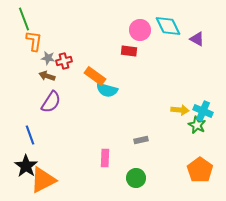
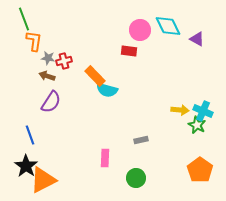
orange rectangle: rotated 10 degrees clockwise
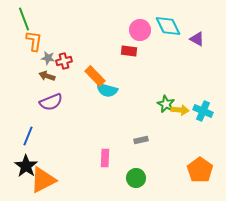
purple semicircle: rotated 35 degrees clockwise
green star: moved 31 px left, 21 px up
blue line: moved 2 px left, 1 px down; rotated 42 degrees clockwise
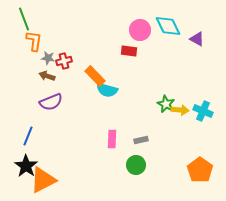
pink rectangle: moved 7 px right, 19 px up
green circle: moved 13 px up
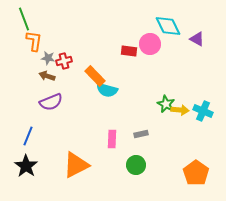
pink circle: moved 10 px right, 14 px down
gray rectangle: moved 6 px up
orange pentagon: moved 4 px left, 3 px down
orange triangle: moved 33 px right, 15 px up
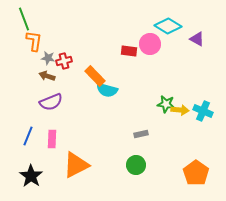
cyan diamond: rotated 32 degrees counterclockwise
green star: rotated 18 degrees counterclockwise
pink rectangle: moved 60 px left
black star: moved 5 px right, 10 px down
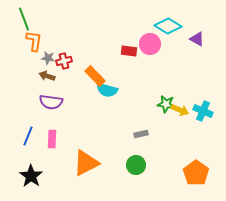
purple semicircle: rotated 30 degrees clockwise
yellow arrow: rotated 18 degrees clockwise
orange triangle: moved 10 px right, 2 px up
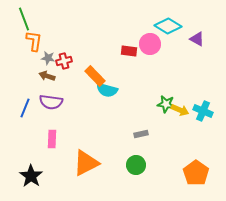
blue line: moved 3 px left, 28 px up
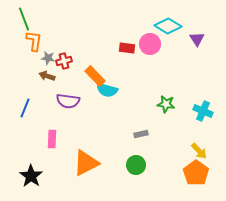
purple triangle: rotated 28 degrees clockwise
red rectangle: moved 2 px left, 3 px up
purple semicircle: moved 17 px right, 1 px up
yellow arrow: moved 19 px right, 41 px down; rotated 24 degrees clockwise
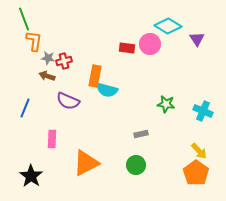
orange rectangle: rotated 55 degrees clockwise
purple semicircle: rotated 15 degrees clockwise
